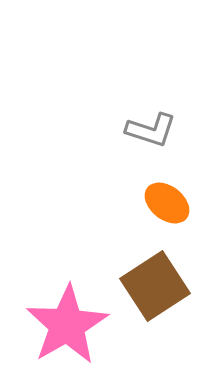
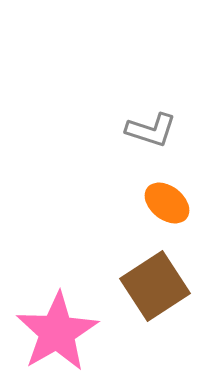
pink star: moved 10 px left, 7 px down
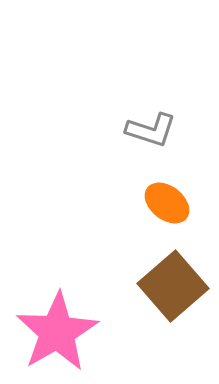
brown square: moved 18 px right; rotated 8 degrees counterclockwise
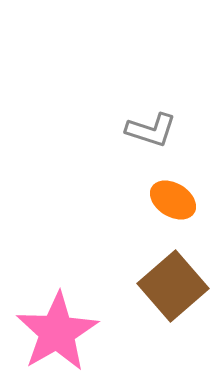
orange ellipse: moved 6 px right, 3 px up; rotated 6 degrees counterclockwise
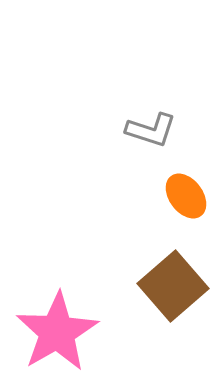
orange ellipse: moved 13 px right, 4 px up; rotated 21 degrees clockwise
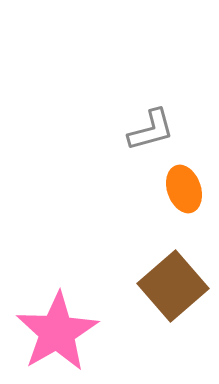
gray L-shape: rotated 33 degrees counterclockwise
orange ellipse: moved 2 px left, 7 px up; rotated 18 degrees clockwise
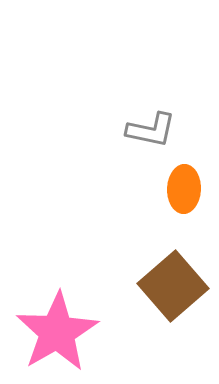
gray L-shape: rotated 27 degrees clockwise
orange ellipse: rotated 21 degrees clockwise
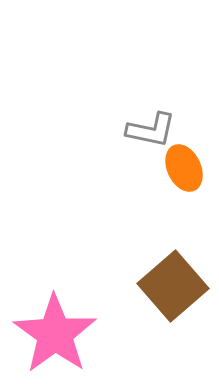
orange ellipse: moved 21 px up; rotated 27 degrees counterclockwise
pink star: moved 2 px left, 2 px down; rotated 6 degrees counterclockwise
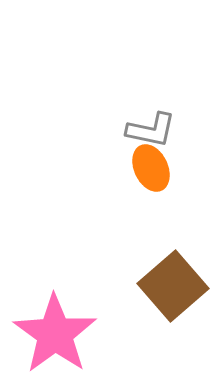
orange ellipse: moved 33 px left
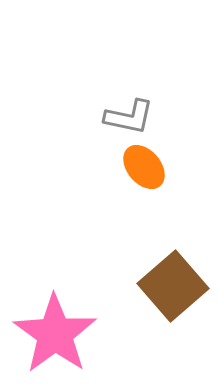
gray L-shape: moved 22 px left, 13 px up
orange ellipse: moved 7 px left, 1 px up; rotated 15 degrees counterclockwise
